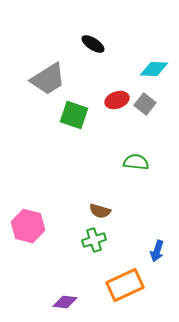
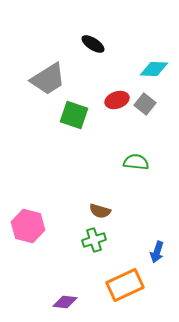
blue arrow: moved 1 px down
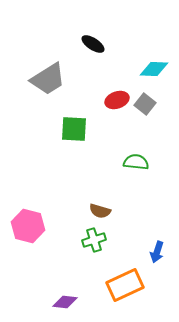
green square: moved 14 px down; rotated 16 degrees counterclockwise
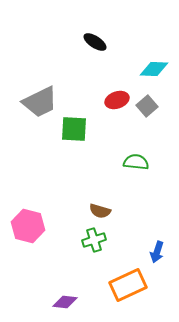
black ellipse: moved 2 px right, 2 px up
gray trapezoid: moved 8 px left, 23 px down; rotated 6 degrees clockwise
gray square: moved 2 px right, 2 px down; rotated 10 degrees clockwise
orange rectangle: moved 3 px right
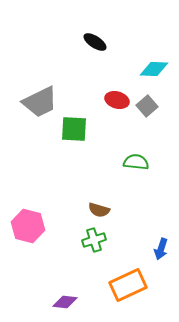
red ellipse: rotated 35 degrees clockwise
brown semicircle: moved 1 px left, 1 px up
blue arrow: moved 4 px right, 3 px up
